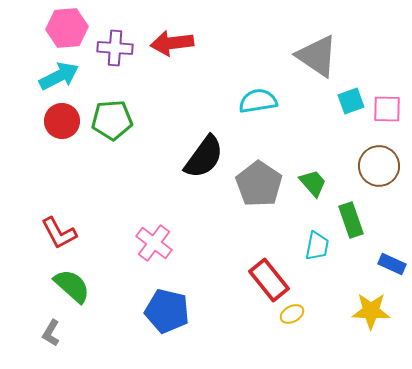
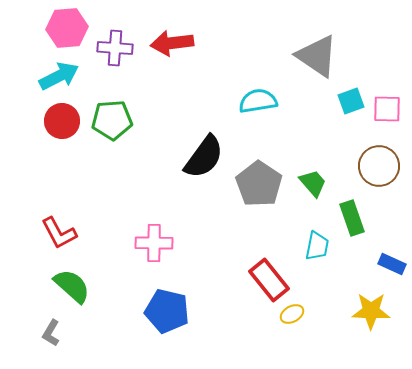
green rectangle: moved 1 px right, 2 px up
pink cross: rotated 36 degrees counterclockwise
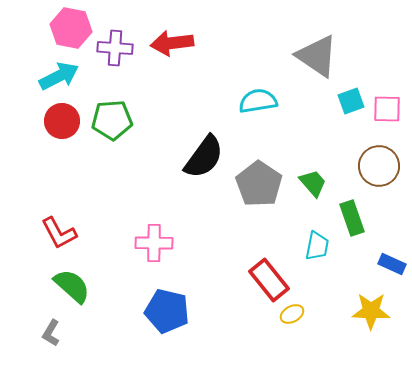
pink hexagon: moved 4 px right; rotated 15 degrees clockwise
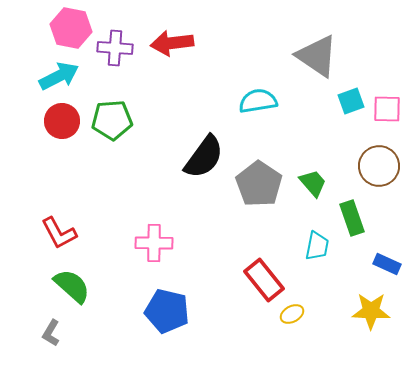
blue rectangle: moved 5 px left
red rectangle: moved 5 px left
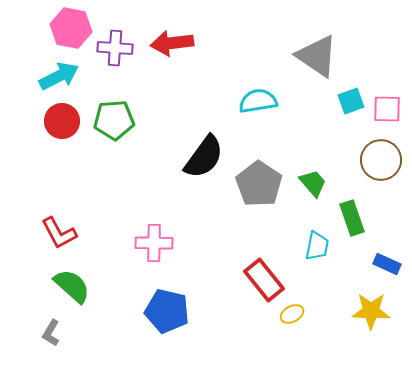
green pentagon: moved 2 px right
brown circle: moved 2 px right, 6 px up
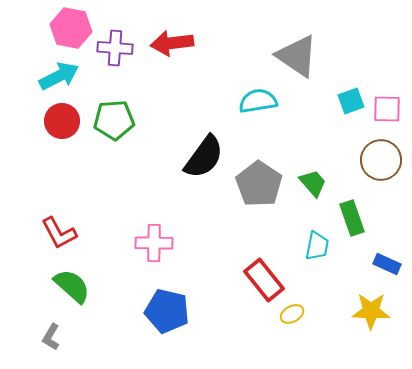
gray triangle: moved 20 px left
gray L-shape: moved 4 px down
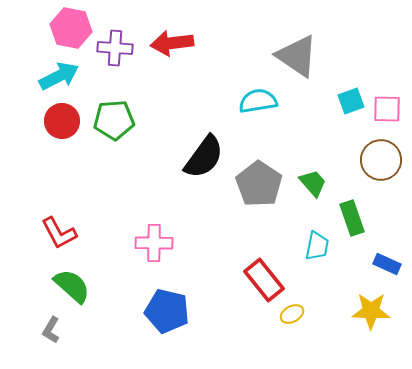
gray L-shape: moved 7 px up
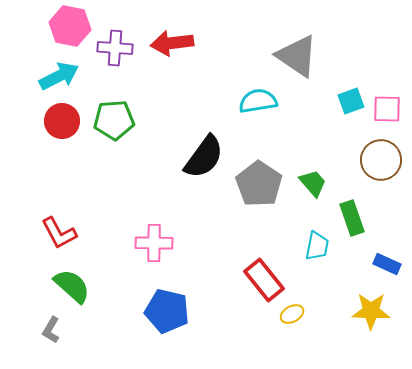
pink hexagon: moved 1 px left, 2 px up
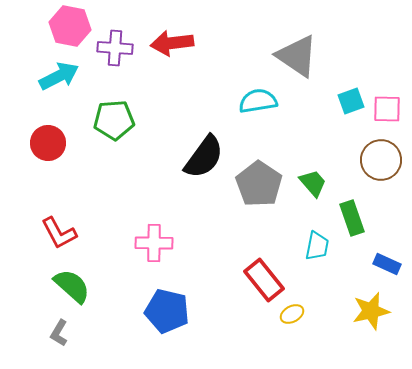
red circle: moved 14 px left, 22 px down
yellow star: rotated 15 degrees counterclockwise
gray L-shape: moved 8 px right, 3 px down
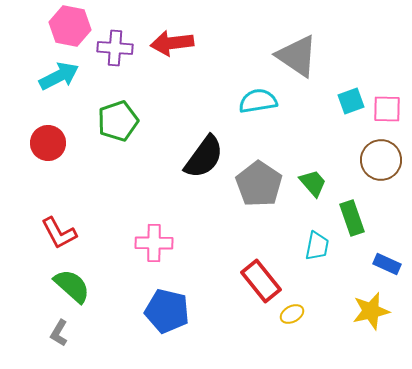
green pentagon: moved 4 px right, 1 px down; rotated 15 degrees counterclockwise
red rectangle: moved 3 px left, 1 px down
